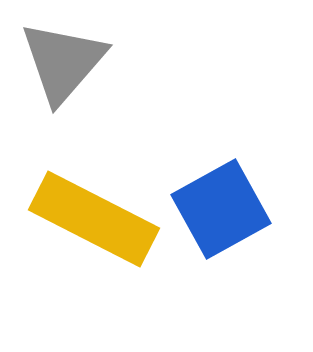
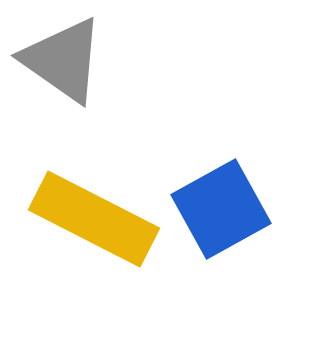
gray triangle: moved 2 px up; rotated 36 degrees counterclockwise
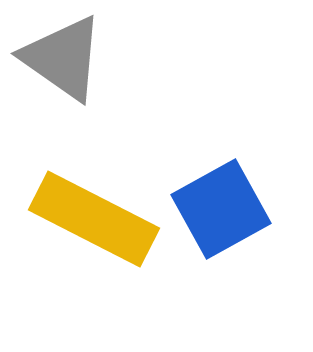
gray triangle: moved 2 px up
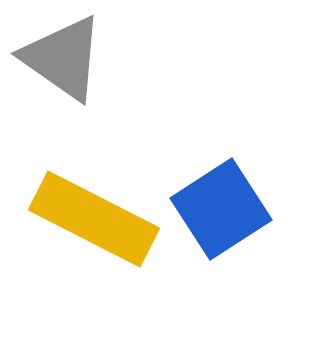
blue square: rotated 4 degrees counterclockwise
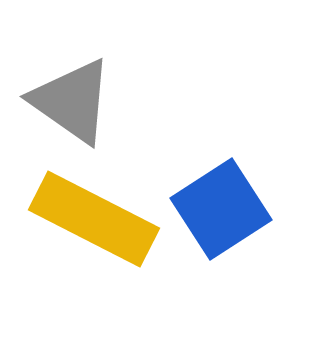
gray triangle: moved 9 px right, 43 px down
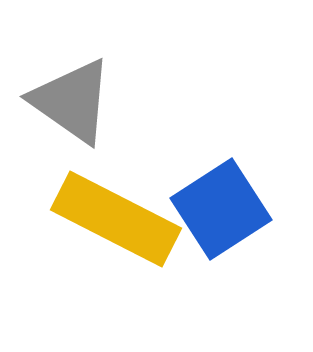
yellow rectangle: moved 22 px right
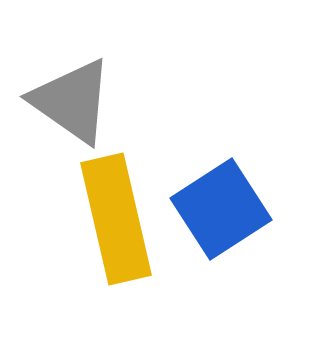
yellow rectangle: rotated 50 degrees clockwise
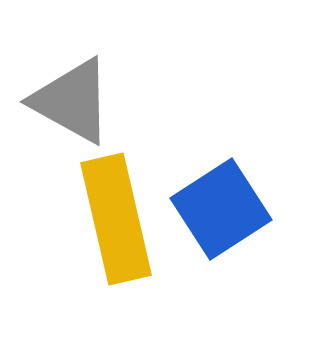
gray triangle: rotated 6 degrees counterclockwise
